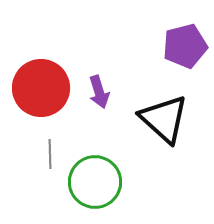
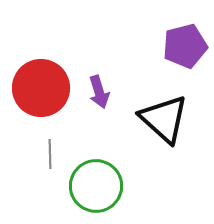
green circle: moved 1 px right, 4 px down
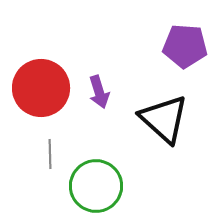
purple pentagon: rotated 18 degrees clockwise
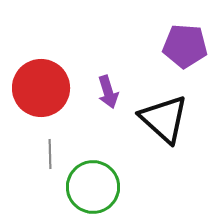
purple arrow: moved 9 px right
green circle: moved 3 px left, 1 px down
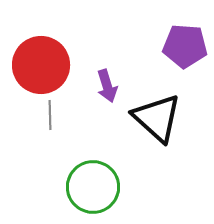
red circle: moved 23 px up
purple arrow: moved 1 px left, 6 px up
black triangle: moved 7 px left, 1 px up
gray line: moved 39 px up
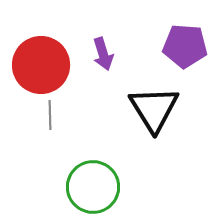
purple arrow: moved 4 px left, 32 px up
black triangle: moved 3 px left, 9 px up; rotated 16 degrees clockwise
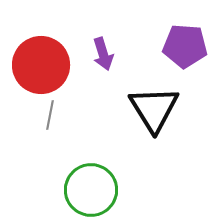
gray line: rotated 12 degrees clockwise
green circle: moved 2 px left, 3 px down
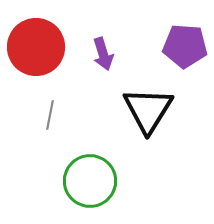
red circle: moved 5 px left, 18 px up
black triangle: moved 6 px left, 1 px down; rotated 4 degrees clockwise
green circle: moved 1 px left, 9 px up
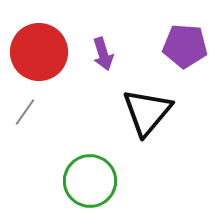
red circle: moved 3 px right, 5 px down
black triangle: moved 1 px left, 2 px down; rotated 8 degrees clockwise
gray line: moved 25 px left, 3 px up; rotated 24 degrees clockwise
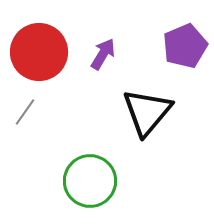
purple pentagon: rotated 27 degrees counterclockwise
purple arrow: rotated 132 degrees counterclockwise
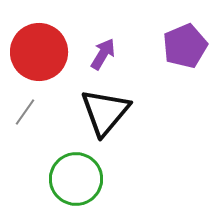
black triangle: moved 42 px left
green circle: moved 14 px left, 2 px up
